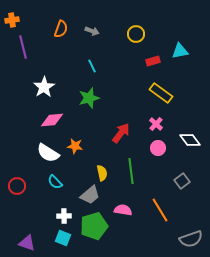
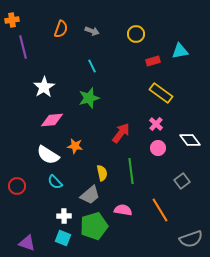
white semicircle: moved 2 px down
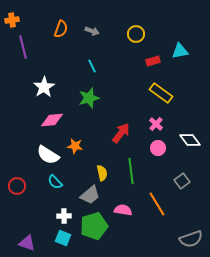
orange line: moved 3 px left, 6 px up
